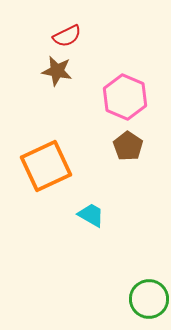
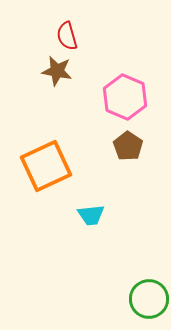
red semicircle: rotated 100 degrees clockwise
cyan trapezoid: rotated 144 degrees clockwise
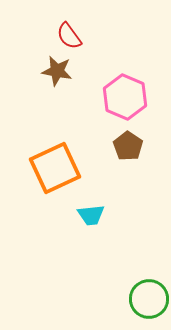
red semicircle: moved 2 px right; rotated 20 degrees counterclockwise
orange square: moved 9 px right, 2 px down
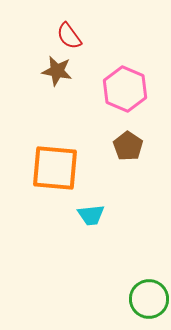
pink hexagon: moved 8 px up
orange square: rotated 30 degrees clockwise
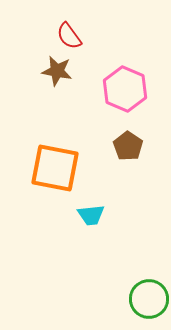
orange square: rotated 6 degrees clockwise
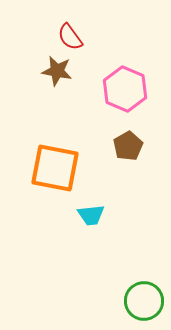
red semicircle: moved 1 px right, 1 px down
brown pentagon: rotated 8 degrees clockwise
green circle: moved 5 px left, 2 px down
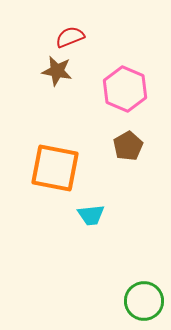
red semicircle: rotated 104 degrees clockwise
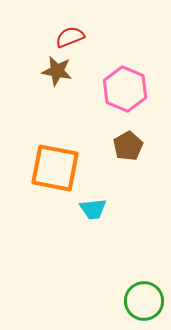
cyan trapezoid: moved 2 px right, 6 px up
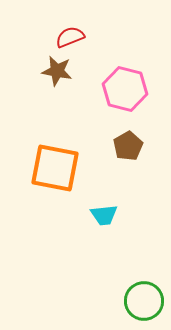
pink hexagon: rotated 9 degrees counterclockwise
cyan trapezoid: moved 11 px right, 6 px down
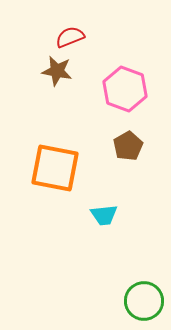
pink hexagon: rotated 6 degrees clockwise
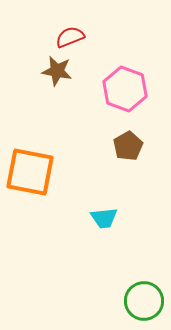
orange square: moved 25 px left, 4 px down
cyan trapezoid: moved 3 px down
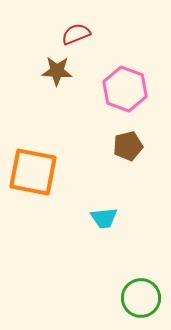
red semicircle: moved 6 px right, 3 px up
brown star: rotated 8 degrees counterclockwise
brown pentagon: rotated 16 degrees clockwise
orange square: moved 3 px right
green circle: moved 3 px left, 3 px up
